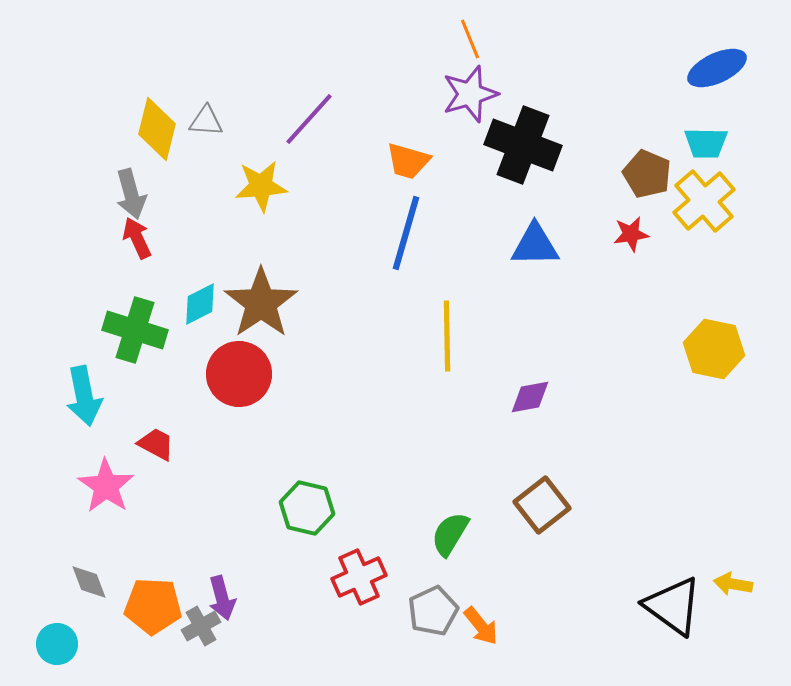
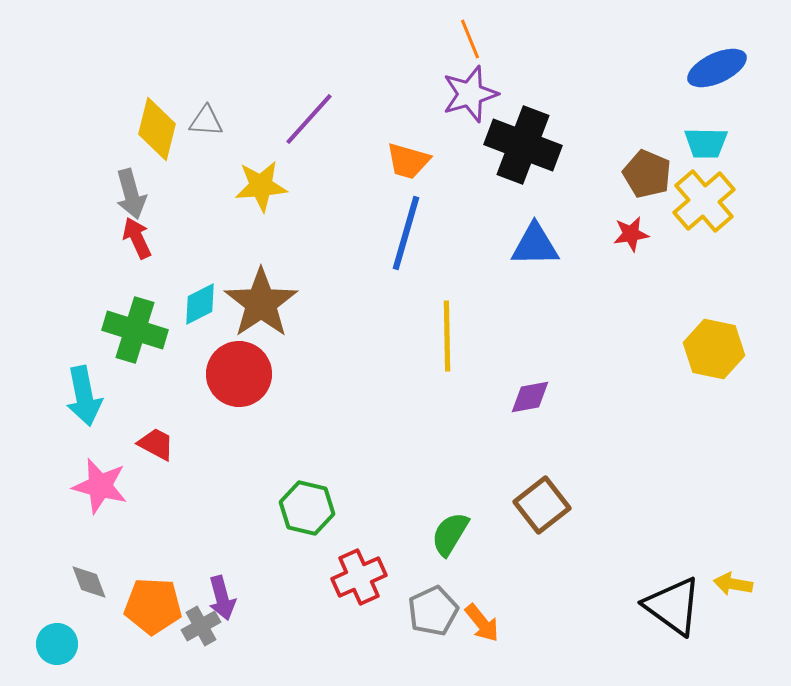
pink star: moved 6 px left; rotated 20 degrees counterclockwise
orange arrow: moved 1 px right, 3 px up
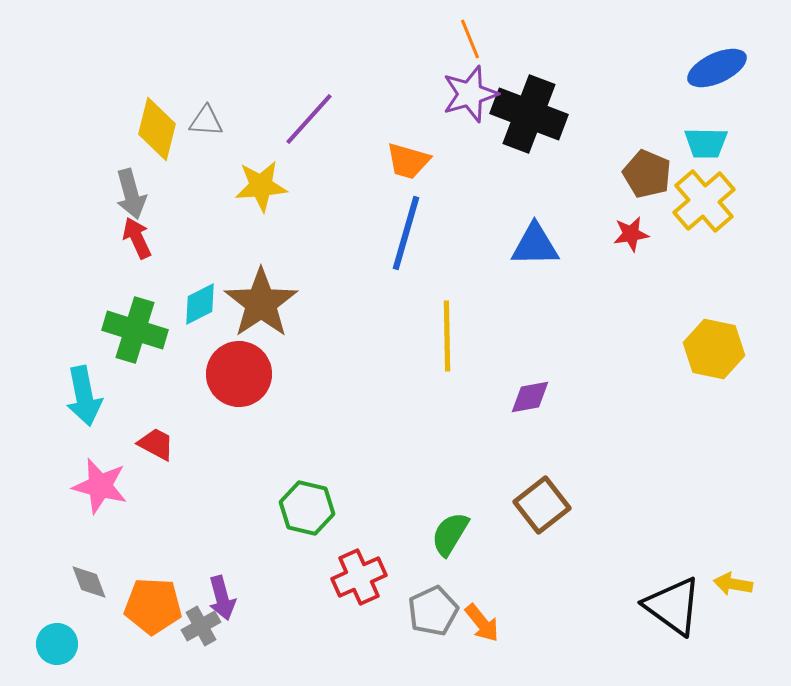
black cross: moved 6 px right, 31 px up
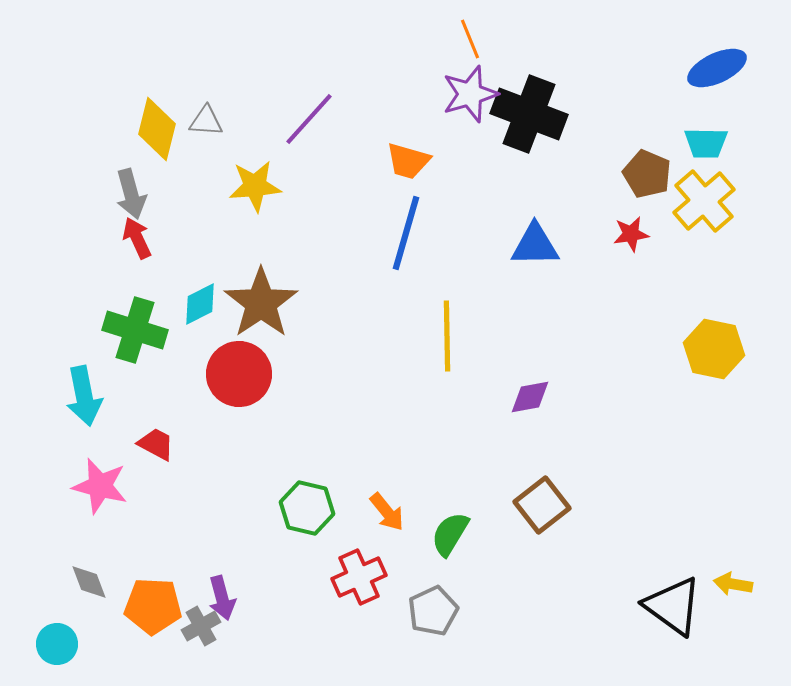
yellow star: moved 6 px left
orange arrow: moved 95 px left, 111 px up
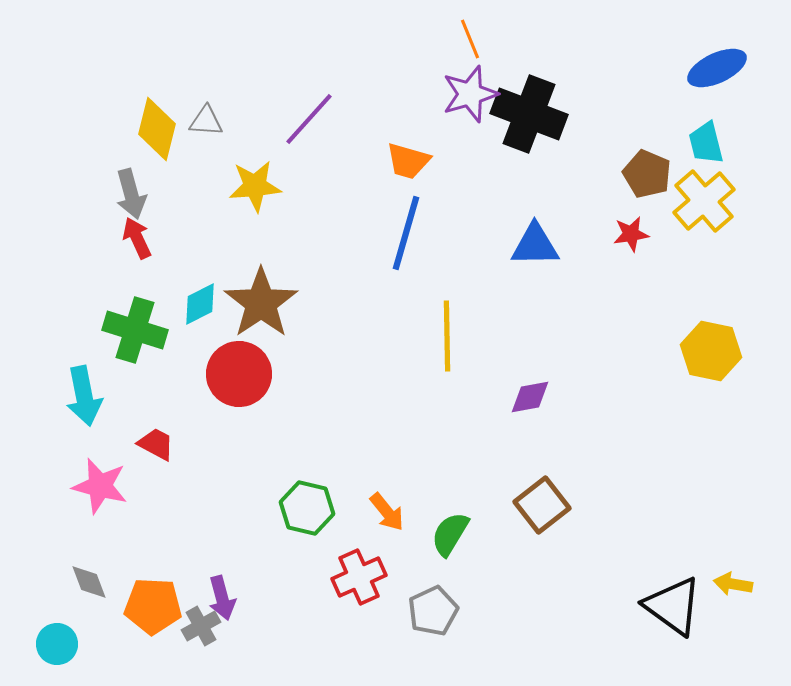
cyan trapezoid: rotated 75 degrees clockwise
yellow hexagon: moved 3 px left, 2 px down
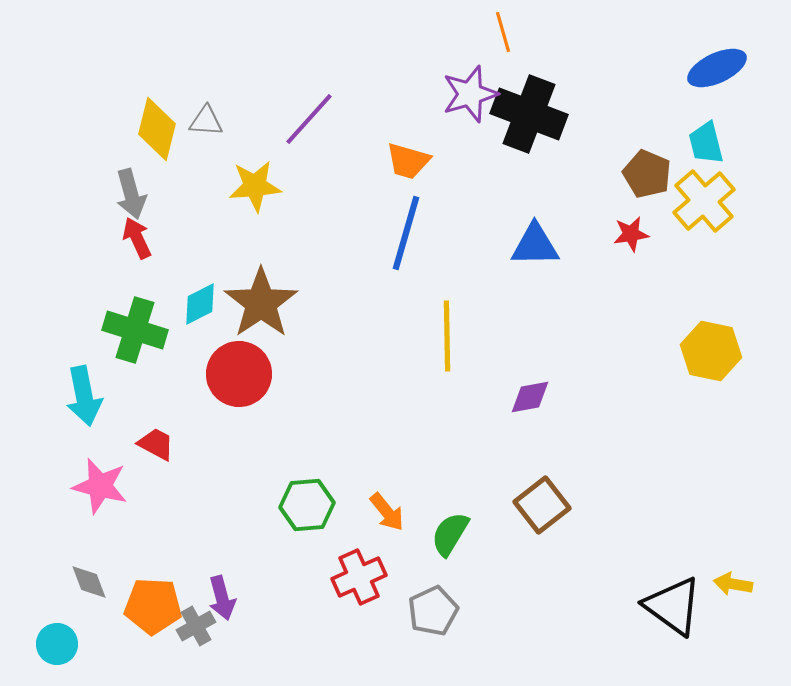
orange line: moved 33 px right, 7 px up; rotated 6 degrees clockwise
green hexagon: moved 3 px up; rotated 18 degrees counterclockwise
gray cross: moved 5 px left
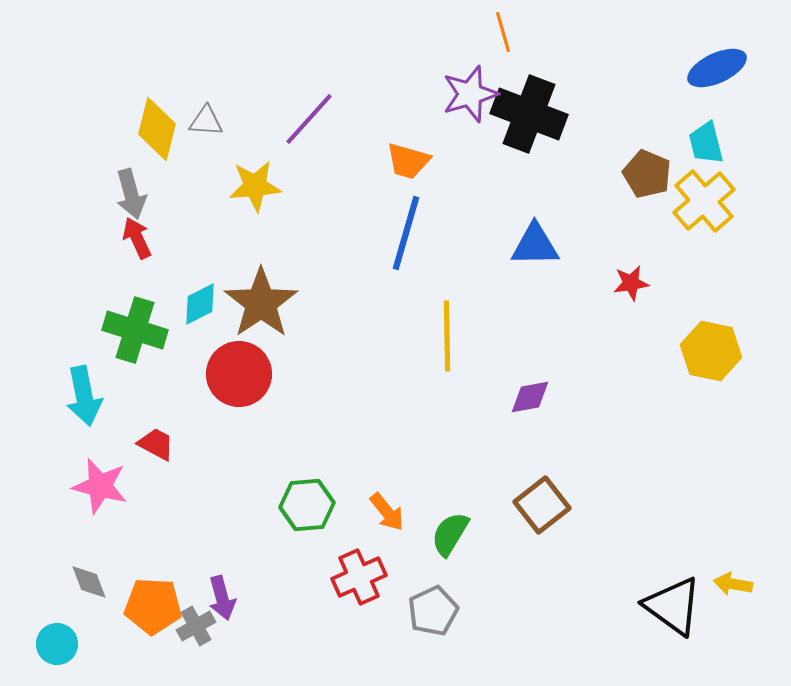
red star: moved 49 px down
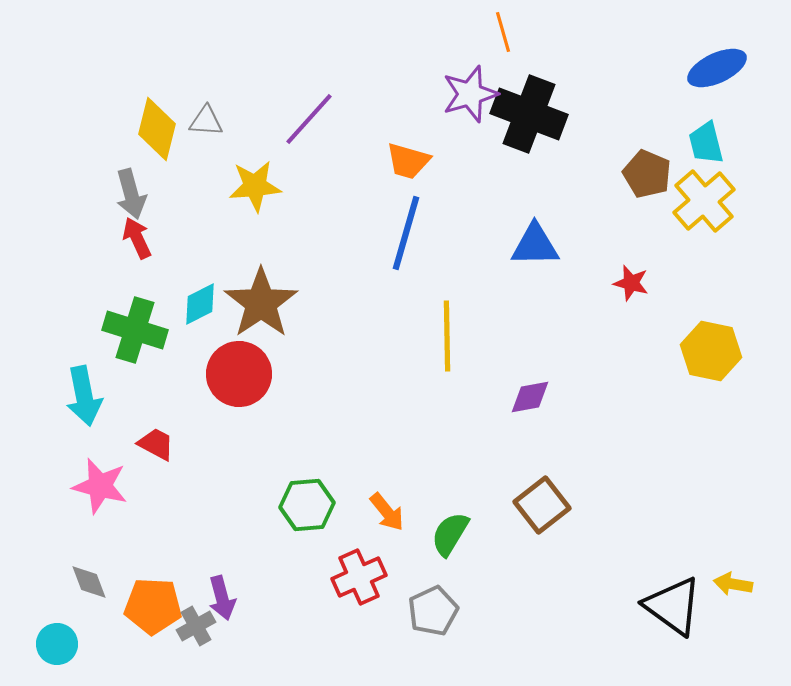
red star: rotated 24 degrees clockwise
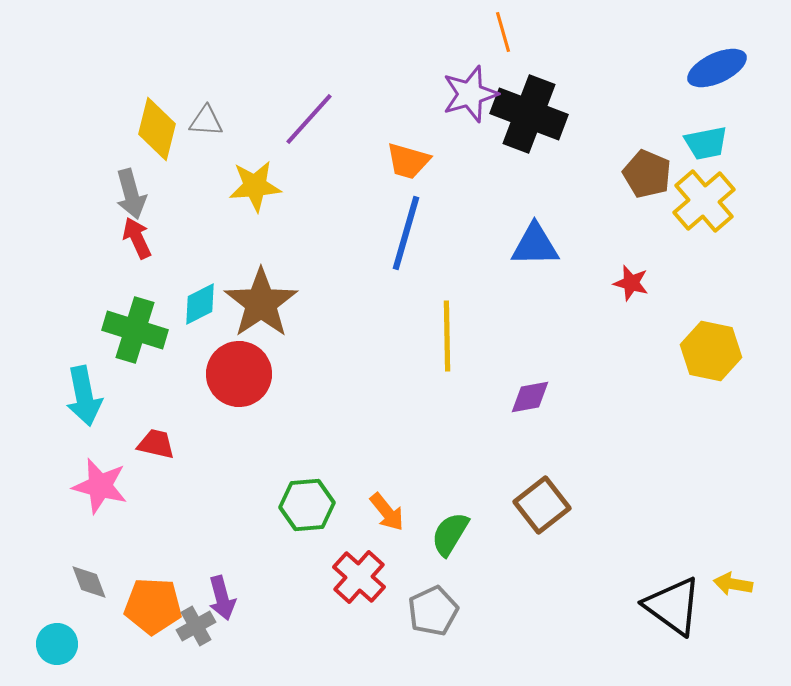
cyan trapezoid: rotated 87 degrees counterclockwise
red trapezoid: rotated 15 degrees counterclockwise
red cross: rotated 24 degrees counterclockwise
